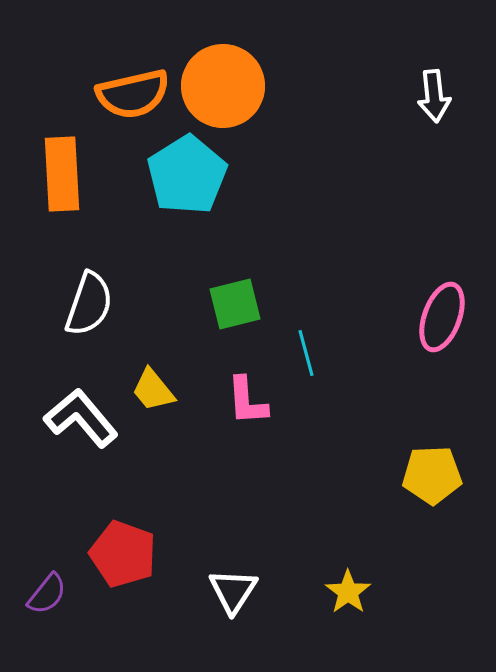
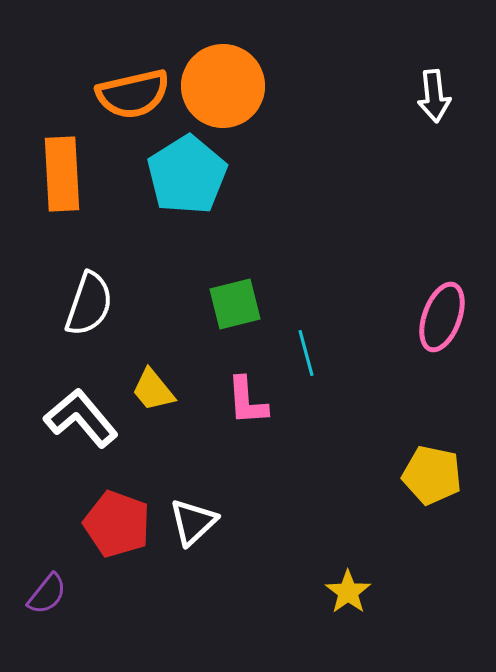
yellow pentagon: rotated 14 degrees clockwise
red pentagon: moved 6 px left, 30 px up
white triangle: moved 40 px left, 69 px up; rotated 14 degrees clockwise
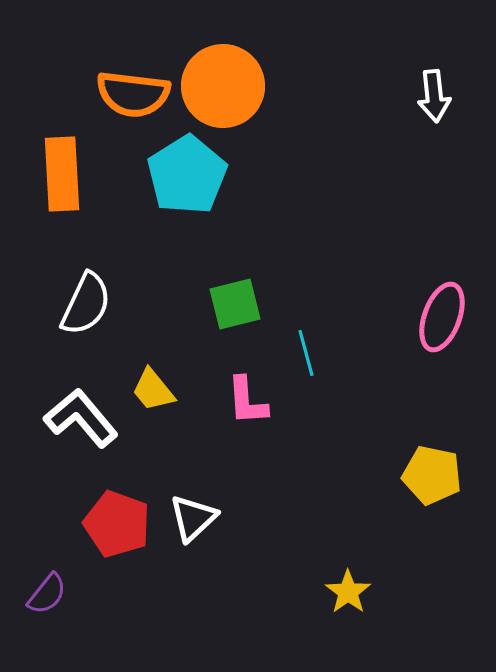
orange semicircle: rotated 20 degrees clockwise
white semicircle: moved 3 px left; rotated 6 degrees clockwise
white triangle: moved 4 px up
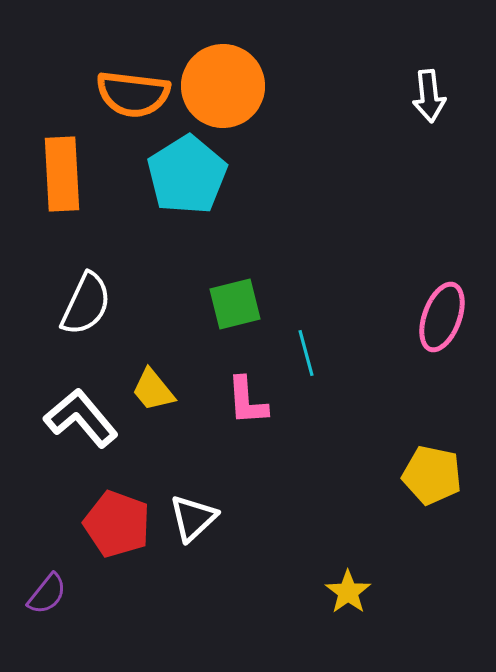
white arrow: moved 5 px left
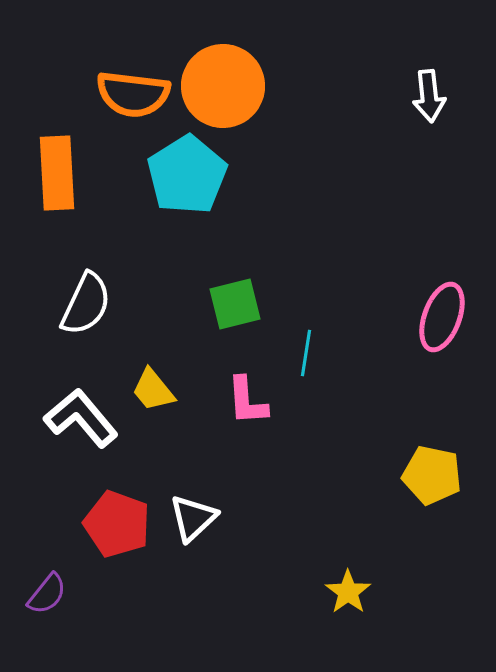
orange rectangle: moved 5 px left, 1 px up
cyan line: rotated 24 degrees clockwise
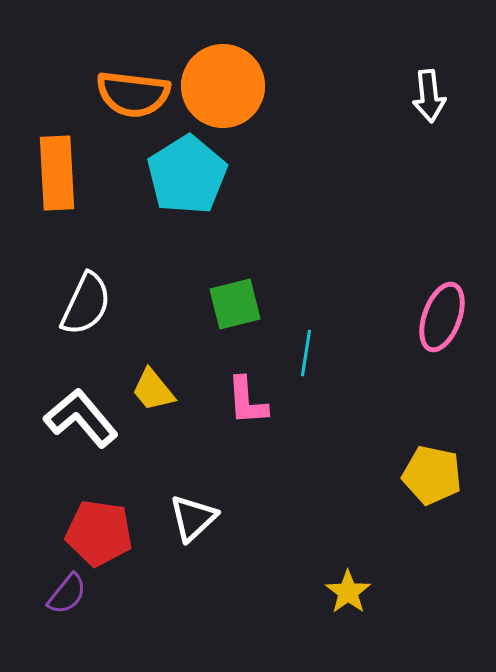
red pentagon: moved 18 px left, 9 px down; rotated 12 degrees counterclockwise
purple semicircle: moved 20 px right
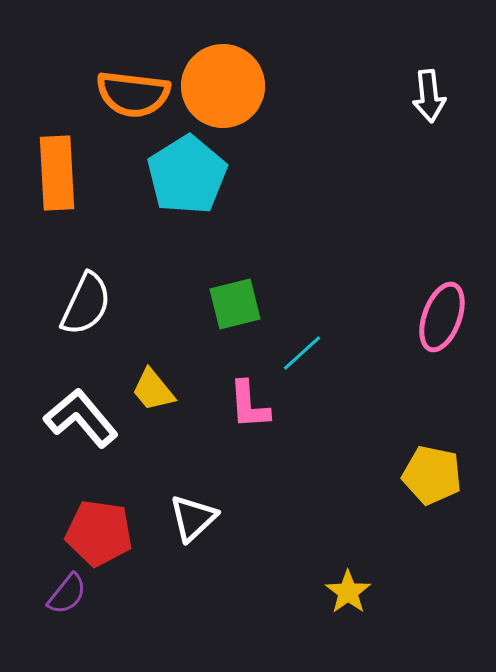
cyan line: moved 4 px left; rotated 39 degrees clockwise
pink L-shape: moved 2 px right, 4 px down
